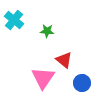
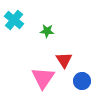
red triangle: rotated 18 degrees clockwise
blue circle: moved 2 px up
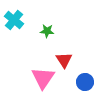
blue circle: moved 3 px right, 1 px down
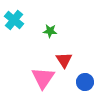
green star: moved 3 px right
